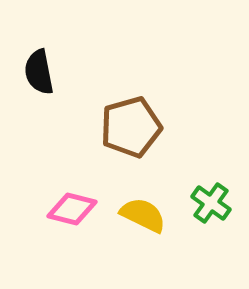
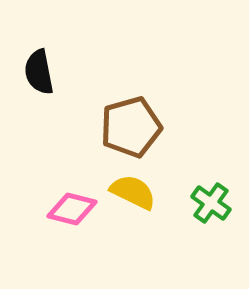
yellow semicircle: moved 10 px left, 23 px up
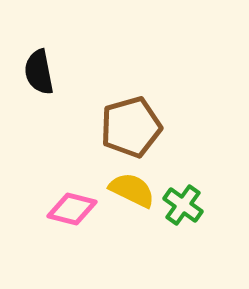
yellow semicircle: moved 1 px left, 2 px up
green cross: moved 28 px left, 2 px down
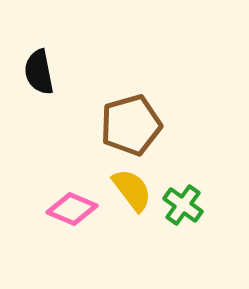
brown pentagon: moved 2 px up
yellow semicircle: rotated 27 degrees clockwise
pink diamond: rotated 9 degrees clockwise
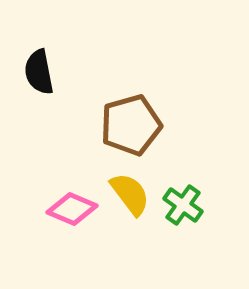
yellow semicircle: moved 2 px left, 4 px down
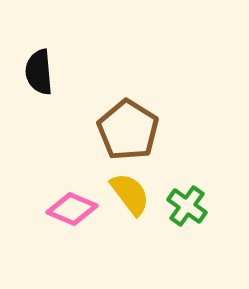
black semicircle: rotated 6 degrees clockwise
brown pentagon: moved 3 px left, 5 px down; rotated 24 degrees counterclockwise
green cross: moved 4 px right, 1 px down
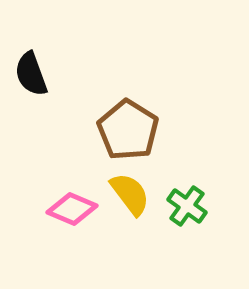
black semicircle: moved 8 px left, 2 px down; rotated 15 degrees counterclockwise
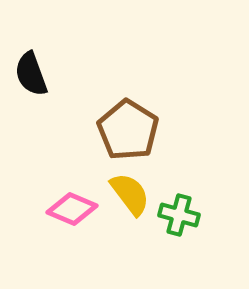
green cross: moved 8 px left, 9 px down; rotated 21 degrees counterclockwise
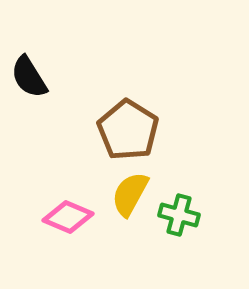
black semicircle: moved 2 px left, 3 px down; rotated 12 degrees counterclockwise
yellow semicircle: rotated 114 degrees counterclockwise
pink diamond: moved 4 px left, 8 px down
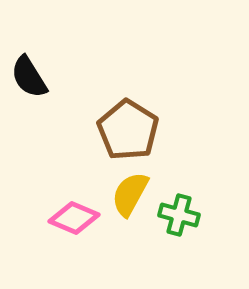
pink diamond: moved 6 px right, 1 px down
